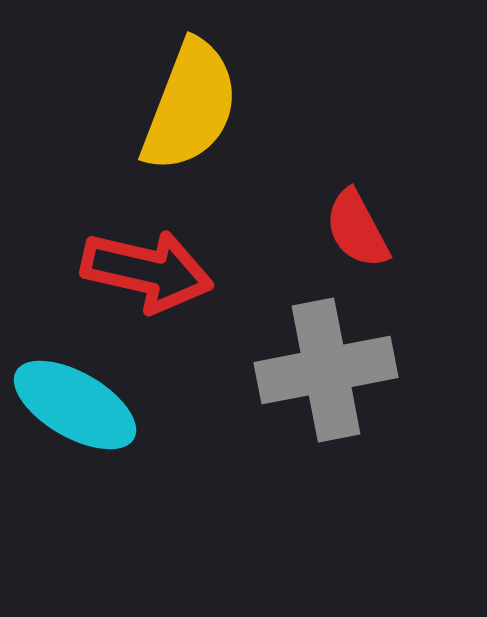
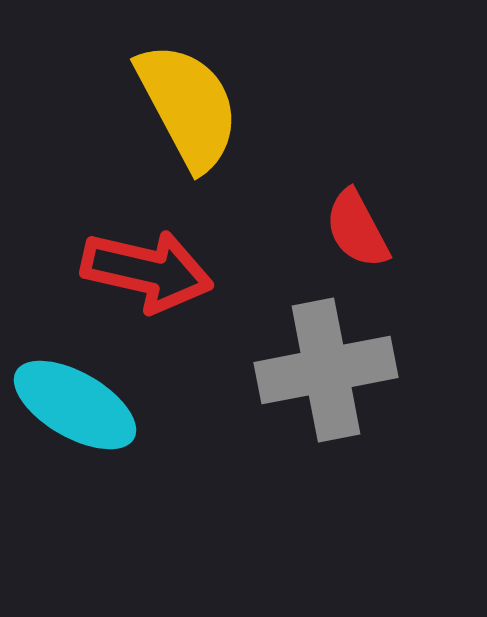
yellow semicircle: moved 2 px left; rotated 49 degrees counterclockwise
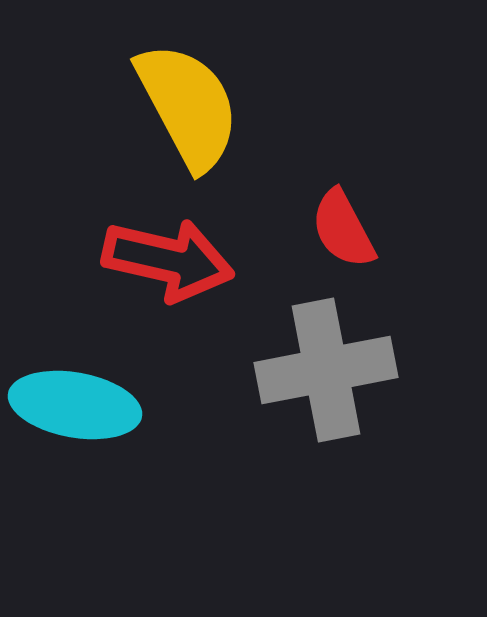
red semicircle: moved 14 px left
red arrow: moved 21 px right, 11 px up
cyan ellipse: rotated 20 degrees counterclockwise
